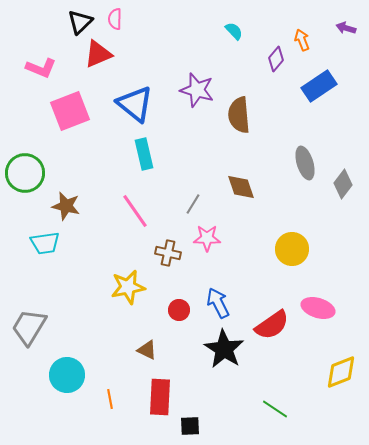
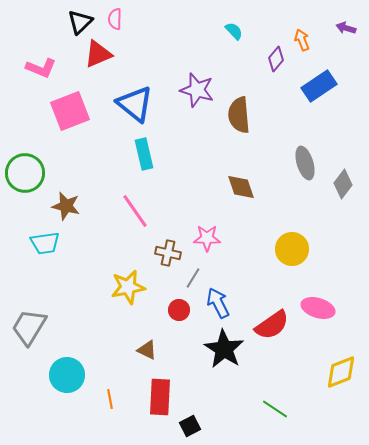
gray line: moved 74 px down
black square: rotated 25 degrees counterclockwise
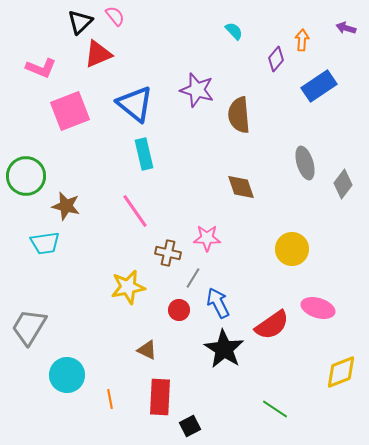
pink semicircle: moved 3 px up; rotated 140 degrees clockwise
orange arrow: rotated 25 degrees clockwise
green circle: moved 1 px right, 3 px down
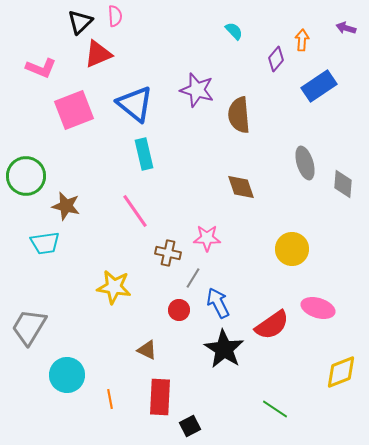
pink semicircle: rotated 35 degrees clockwise
pink square: moved 4 px right, 1 px up
gray diamond: rotated 32 degrees counterclockwise
yellow star: moved 14 px left; rotated 20 degrees clockwise
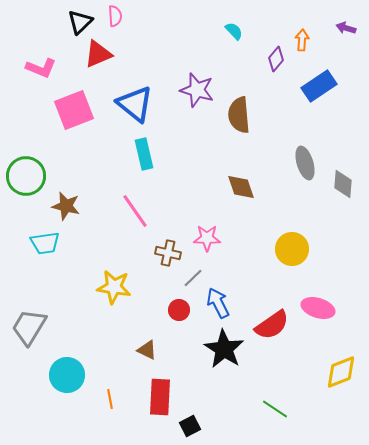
gray line: rotated 15 degrees clockwise
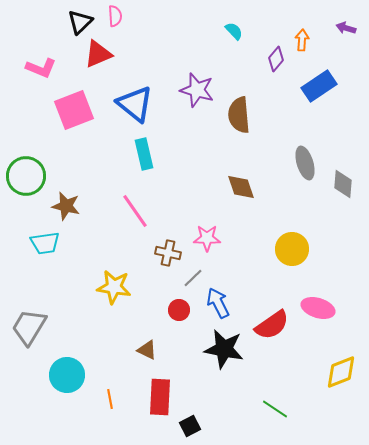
black star: rotated 21 degrees counterclockwise
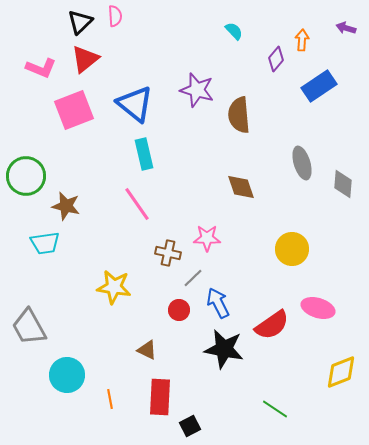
red triangle: moved 13 px left, 5 px down; rotated 16 degrees counterclockwise
gray ellipse: moved 3 px left
pink line: moved 2 px right, 7 px up
gray trapezoid: rotated 60 degrees counterclockwise
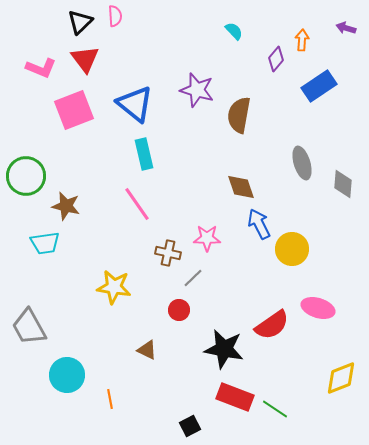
red triangle: rotated 28 degrees counterclockwise
brown semicircle: rotated 15 degrees clockwise
blue arrow: moved 41 px right, 79 px up
yellow diamond: moved 6 px down
red rectangle: moved 75 px right; rotated 72 degrees counterclockwise
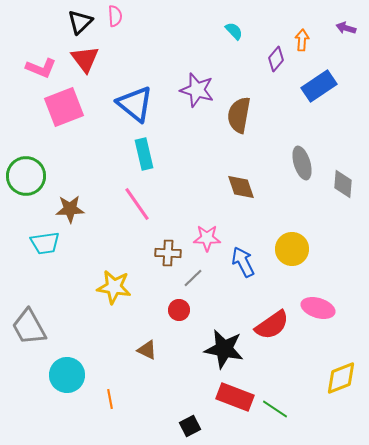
pink square: moved 10 px left, 3 px up
brown star: moved 4 px right, 3 px down; rotated 16 degrees counterclockwise
blue arrow: moved 16 px left, 38 px down
brown cross: rotated 10 degrees counterclockwise
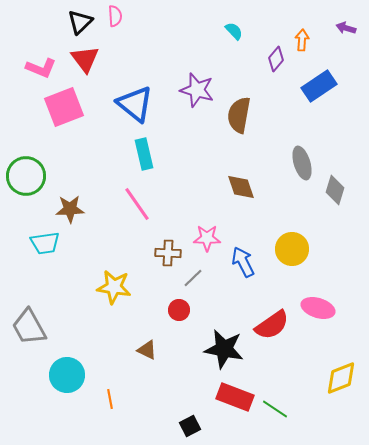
gray diamond: moved 8 px left, 6 px down; rotated 12 degrees clockwise
